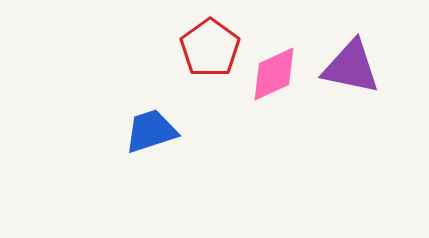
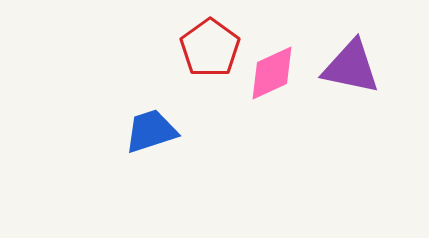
pink diamond: moved 2 px left, 1 px up
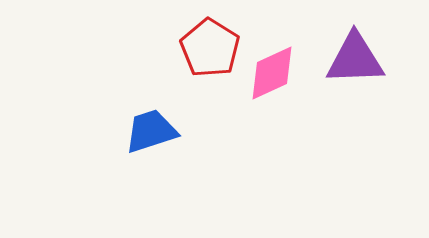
red pentagon: rotated 4 degrees counterclockwise
purple triangle: moved 4 px right, 8 px up; rotated 14 degrees counterclockwise
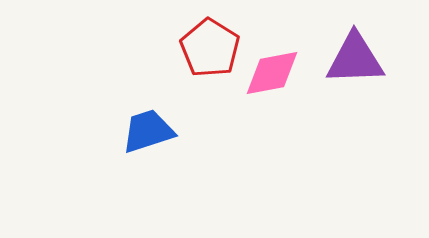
pink diamond: rotated 14 degrees clockwise
blue trapezoid: moved 3 px left
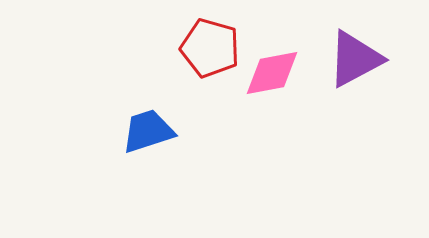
red pentagon: rotated 16 degrees counterclockwise
purple triangle: rotated 26 degrees counterclockwise
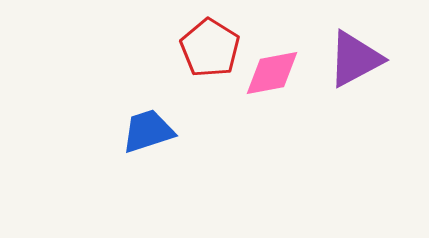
red pentagon: rotated 16 degrees clockwise
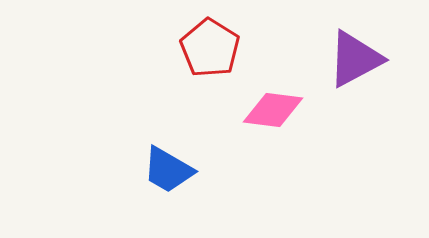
pink diamond: moved 1 px right, 37 px down; rotated 18 degrees clockwise
blue trapezoid: moved 20 px right, 39 px down; rotated 132 degrees counterclockwise
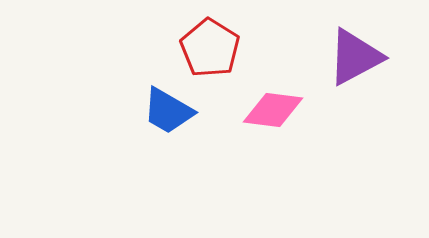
purple triangle: moved 2 px up
blue trapezoid: moved 59 px up
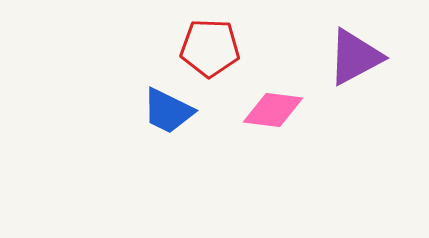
red pentagon: rotated 30 degrees counterclockwise
blue trapezoid: rotated 4 degrees counterclockwise
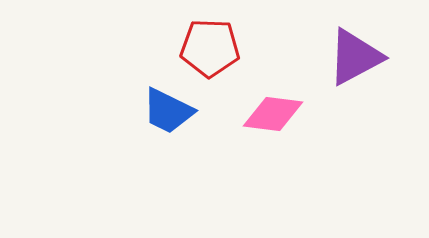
pink diamond: moved 4 px down
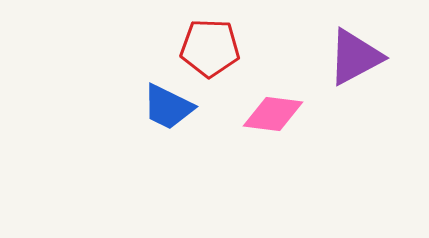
blue trapezoid: moved 4 px up
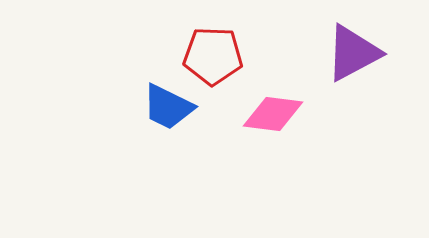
red pentagon: moved 3 px right, 8 px down
purple triangle: moved 2 px left, 4 px up
